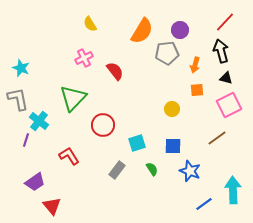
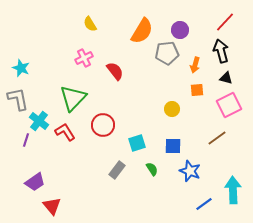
red L-shape: moved 4 px left, 24 px up
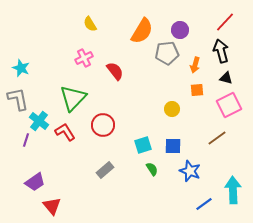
cyan square: moved 6 px right, 2 px down
gray rectangle: moved 12 px left; rotated 12 degrees clockwise
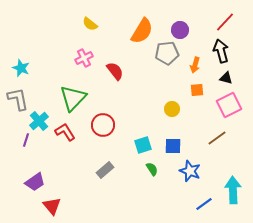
yellow semicircle: rotated 21 degrees counterclockwise
cyan cross: rotated 12 degrees clockwise
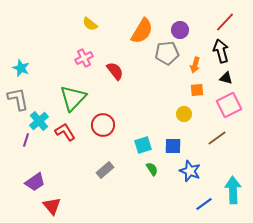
yellow circle: moved 12 px right, 5 px down
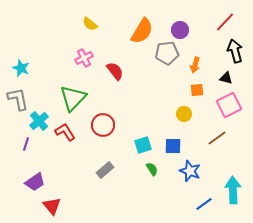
black arrow: moved 14 px right
purple line: moved 4 px down
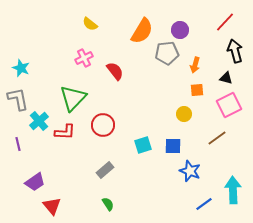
red L-shape: rotated 125 degrees clockwise
purple line: moved 8 px left; rotated 32 degrees counterclockwise
green semicircle: moved 44 px left, 35 px down
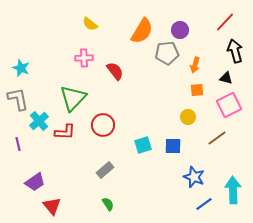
pink cross: rotated 24 degrees clockwise
yellow circle: moved 4 px right, 3 px down
blue star: moved 4 px right, 6 px down
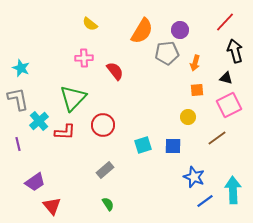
orange arrow: moved 2 px up
blue line: moved 1 px right, 3 px up
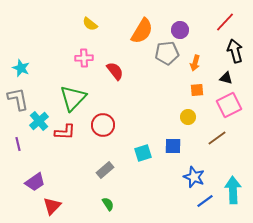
cyan square: moved 8 px down
red triangle: rotated 24 degrees clockwise
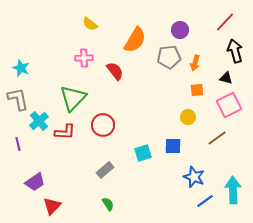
orange semicircle: moved 7 px left, 9 px down
gray pentagon: moved 2 px right, 4 px down
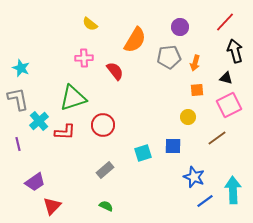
purple circle: moved 3 px up
green triangle: rotated 28 degrees clockwise
green semicircle: moved 2 px left, 2 px down; rotated 32 degrees counterclockwise
